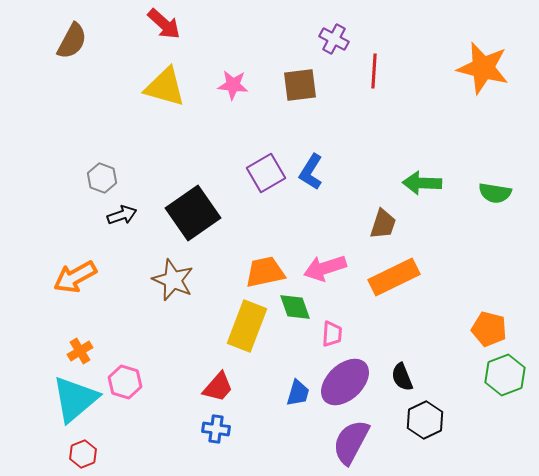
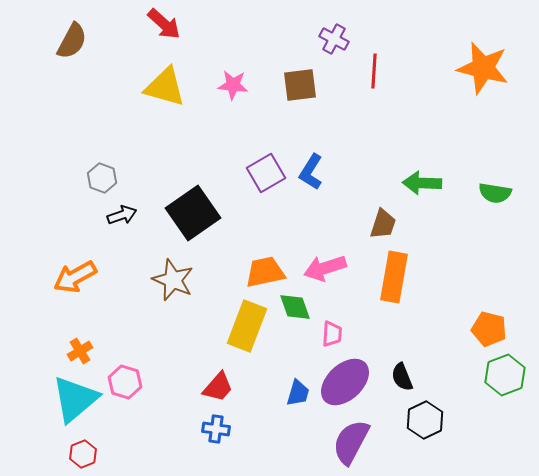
orange rectangle: rotated 54 degrees counterclockwise
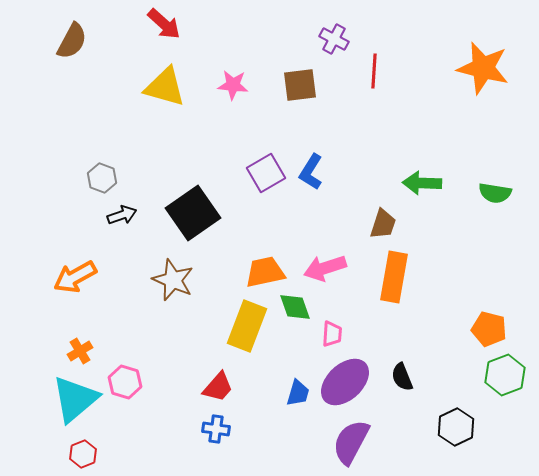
black hexagon: moved 31 px right, 7 px down
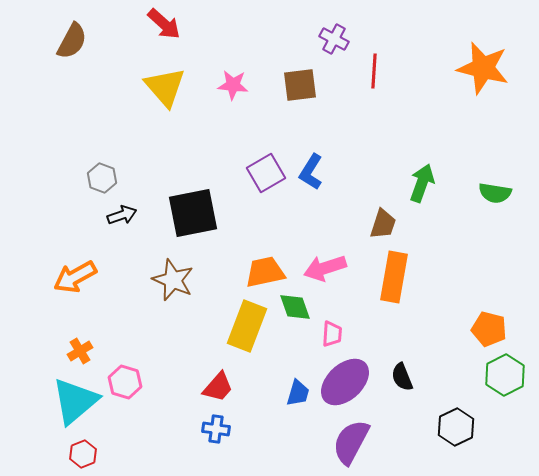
yellow triangle: rotated 33 degrees clockwise
green arrow: rotated 108 degrees clockwise
black square: rotated 24 degrees clockwise
green hexagon: rotated 6 degrees counterclockwise
cyan triangle: moved 2 px down
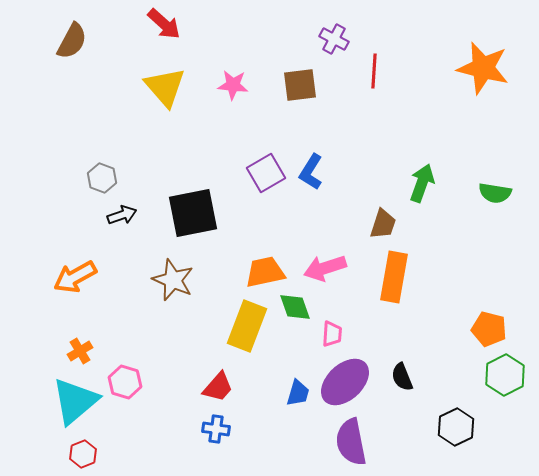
purple semicircle: rotated 39 degrees counterclockwise
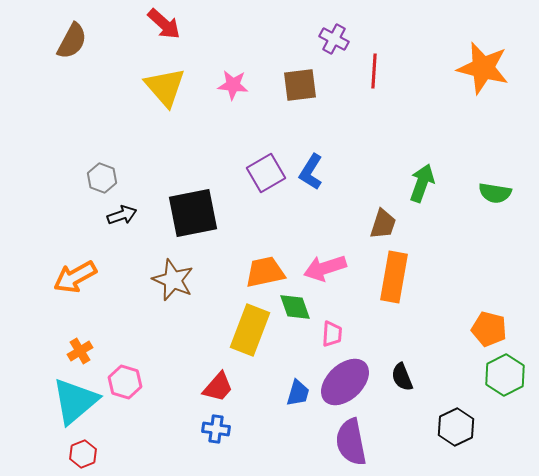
yellow rectangle: moved 3 px right, 4 px down
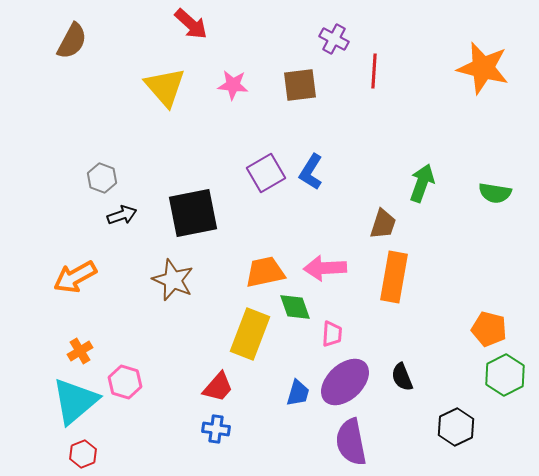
red arrow: moved 27 px right
pink arrow: rotated 15 degrees clockwise
yellow rectangle: moved 4 px down
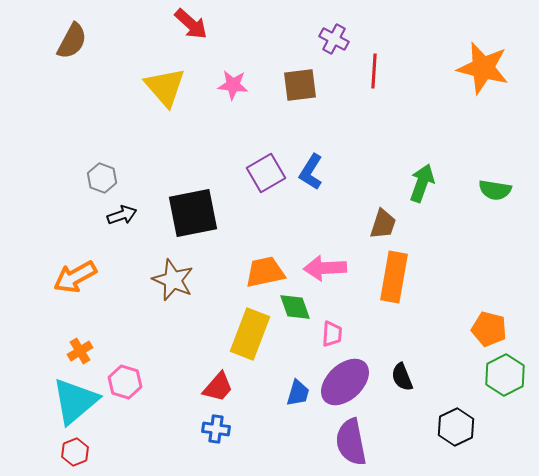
green semicircle: moved 3 px up
red hexagon: moved 8 px left, 2 px up
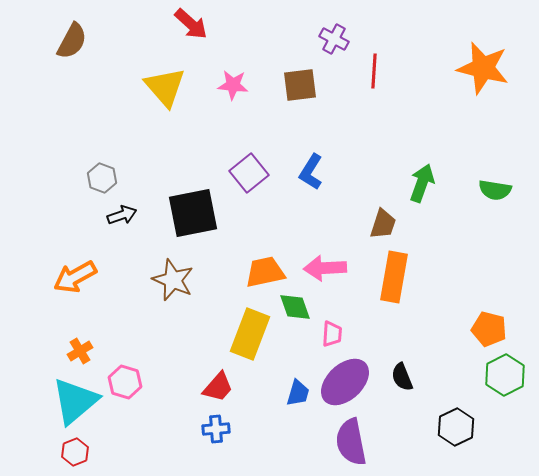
purple square: moved 17 px left; rotated 9 degrees counterclockwise
blue cross: rotated 12 degrees counterclockwise
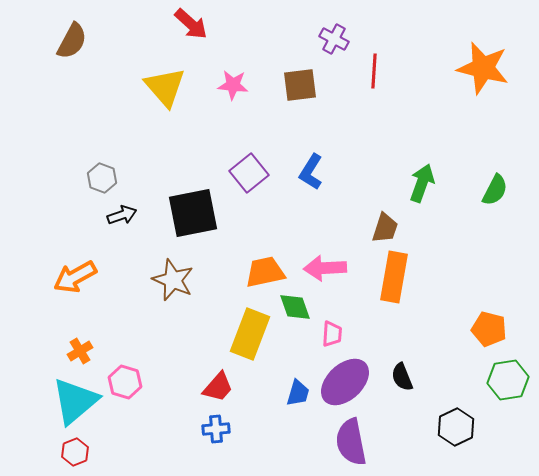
green semicircle: rotated 72 degrees counterclockwise
brown trapezoid: moved 2 px right, 4 px down
green hexagon: moved 3 px right, 5 px down; rotated 18 degrees clockwise
